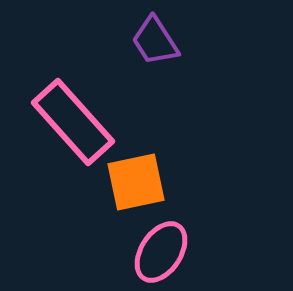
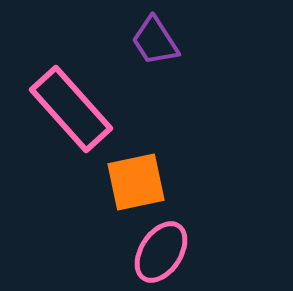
pink rectangle: moved 2 px left, 13 px up
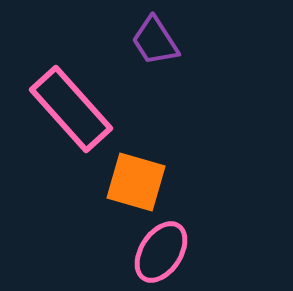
orange square: rotated 28 degrees clockwise
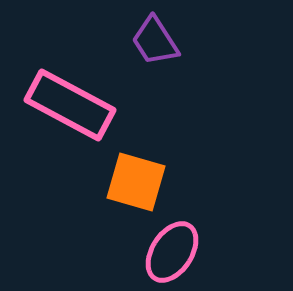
pink rectangle: moved 1 px left, 4 px up; rotated 20 degrees counterclockwise
pink ellipse: moved 11 px right
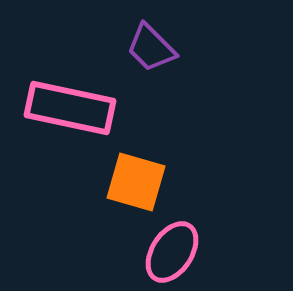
purple trapezoid: moved 4 px left, 7 px down; rotated 12 degrees counterclockwise
pink rectangle: moved 3 px down; rotated 16 degrees counterclockwise
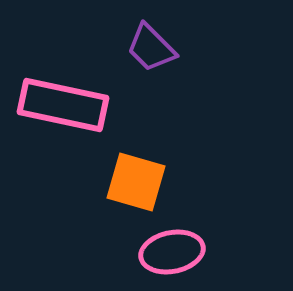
pink rectangle: moved 7 px left, 3 px up
pink ellipse: rotated 46 degrees clockwise
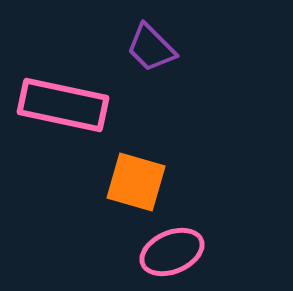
pink ellipse: rotated 12 degrees counterclockwise
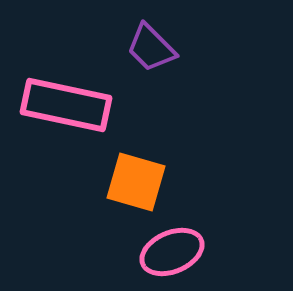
pink rectangle: moved 3 px right
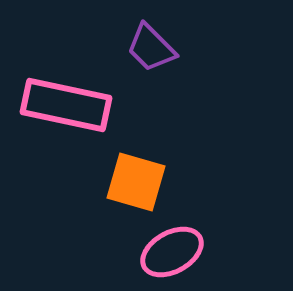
pink ellipse: rotated 6 degrees counterclockwise
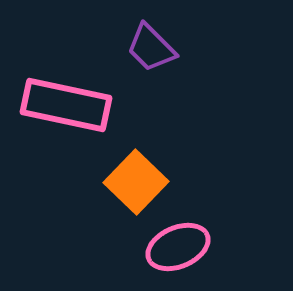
orange square: rotated 28 degrees clockwise
pink ellipse: moved 6 px right, 5 px up; rotated 6 degrees clockwise
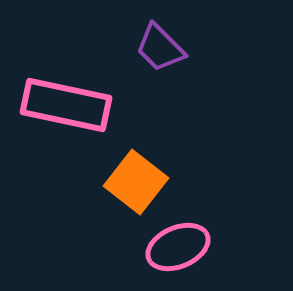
purple trapezoid: moved 9 px right
orange square: rotated 6 degrees counterclockwise
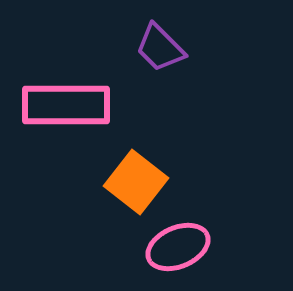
pink rectangle: rotated 12 degrees counterclockwise
